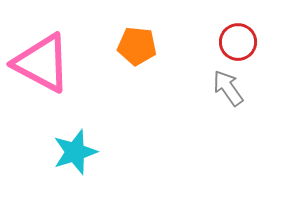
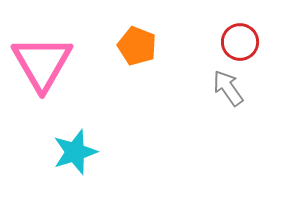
red circle: moved 2 px right
orange pentagon: rotated 15 degrees clockwise
pink triangle: rotated 32 degrees clockwise
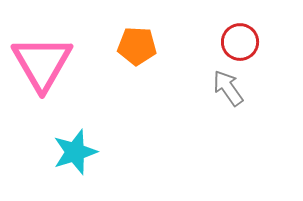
orange pentagon: rotated 18 degrees counterclockwise
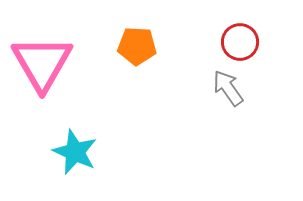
cyan star: rotated 30 degrees counterclockwise
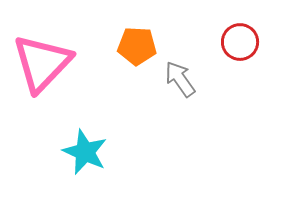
pink triangle: rotated 14 degrees clockwise
gray arrow: moved 48 px left, 9 px up
cyan star: moved 10 px right
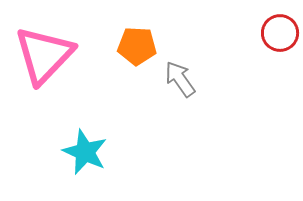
red circle: moved 40 px right, 9 px up
pink triangle: moved 2 px right, 8 px up
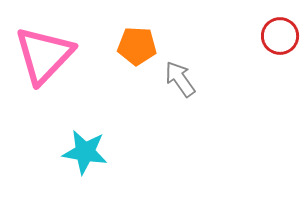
red circle: moved 3 px down
cyan star: rotated 15 degrees counterclockwise
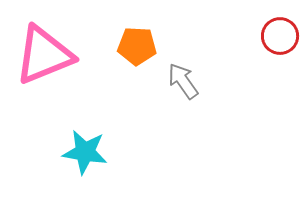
pink triangle: rotated 24 degrees clockwise
gray arrow: moved 3 px right, 2 px down
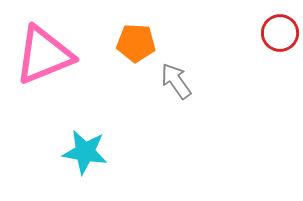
red circle: moved 3 px up
orange pentagon: moved 1 px left, 3 px up
gray arrow: moved 7 px left
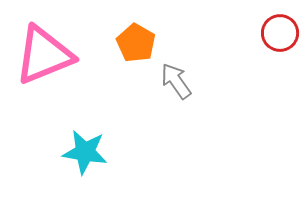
orange pentagon: rotated 27 degrees clockwise
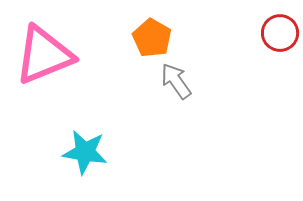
orange pentagon: moved 16 px right, 5 px up
